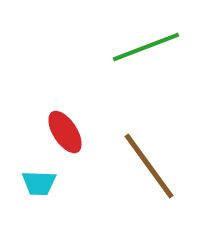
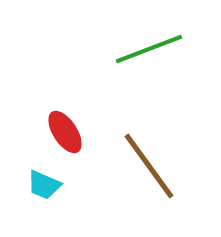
green line: moved 3 px right, 2 px down
cyan trapezoid: moved 5 px right, 2 px down; rotated 21 degrees clockwise
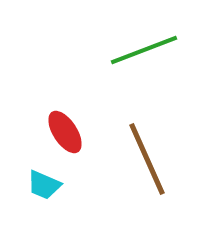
green line: moved 5 px left, 1 px down
brown line: moved 2 px left, 7 px up; rotated 12 degrees clockwise
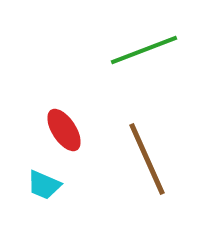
red ellipse: moved 1 px left, 2 px up
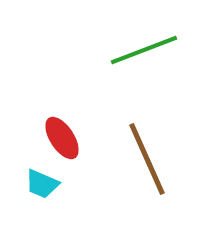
red ellipse: moved 2 px left, 8 px down
cyan trapezoid: moved 2 px left, 1 px up
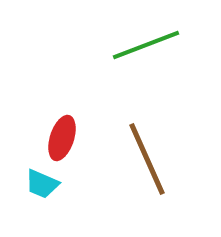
green line: moved 2 px right, 5 px up
red ellipse: rotated 51 degrees clockwise
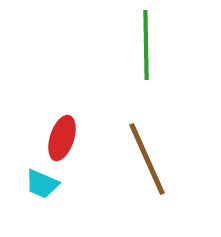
green line: rotated 70 degrees counterclockwise
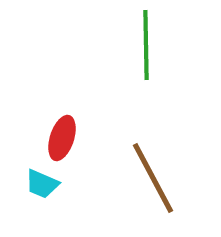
brown line: moved 6 px right, 19 px down; rotated 4 degrees counterclockwise
